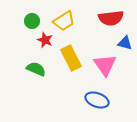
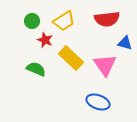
red semicircle: moved 4 px left, 1 px down
yellow rectangle: rotated 20 degrees counterclockwise
blue ellipse: moved 1 px right, 2 px down
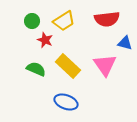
yellow rectangle: moved 3 px left, 8 px down
blue ellipse: moved 32 px left
